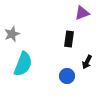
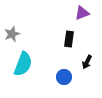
blue circle: moved 3 px left, 1 px down
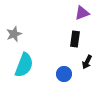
gray star: moved 2 px right
black rectangle: moved 6 px right
cyan semicircle: moved 1 px right, 1 px down
blue circle: moved 3 px up
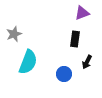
cyan semicircle: moved 4 px right, 3 px up
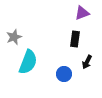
gray star: moved 3 px down
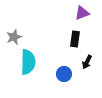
cyan semicircle: rotated 20 degrees counterclockwise
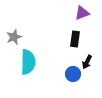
blue circle: moved 9 px right
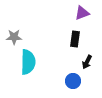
gray star: rotated 21 degrees clockwise
blue circle: moved 7 px down
